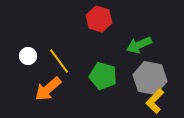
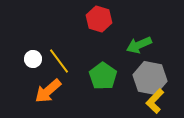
white circle: moved 5 px right, 3 px down
green pentagon: rotated 20 degrees clockwise
orange arrow: moved 2 px down
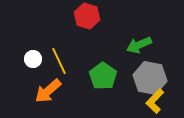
red hexagon: moved 12 px left, 3 px up
yellow line: rotated 12 degrees clockwise
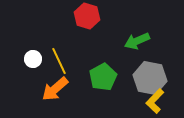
green arrow: moved 2 px left, 4 px up
green pentagon: moved 1 px down; rotated 8 degrees clockwise
orange arrow: moved 7 px right, 2 px up
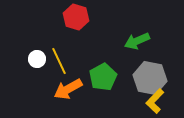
red hexagon: moved 11 px left, 1 px down
white circle: moved 4 px right
orange arrow: moved 13 px right; rotated 12 degrees clockwise
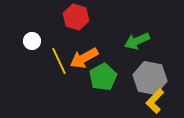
white circle: moved 5 px left, 18 px up
orange arrow: moved 16 px right, 31 px up
